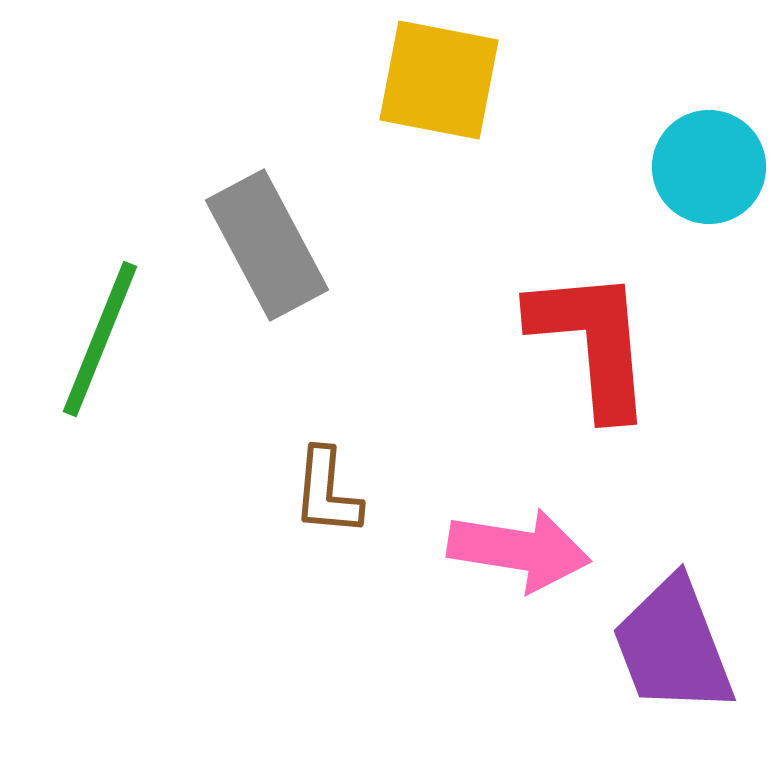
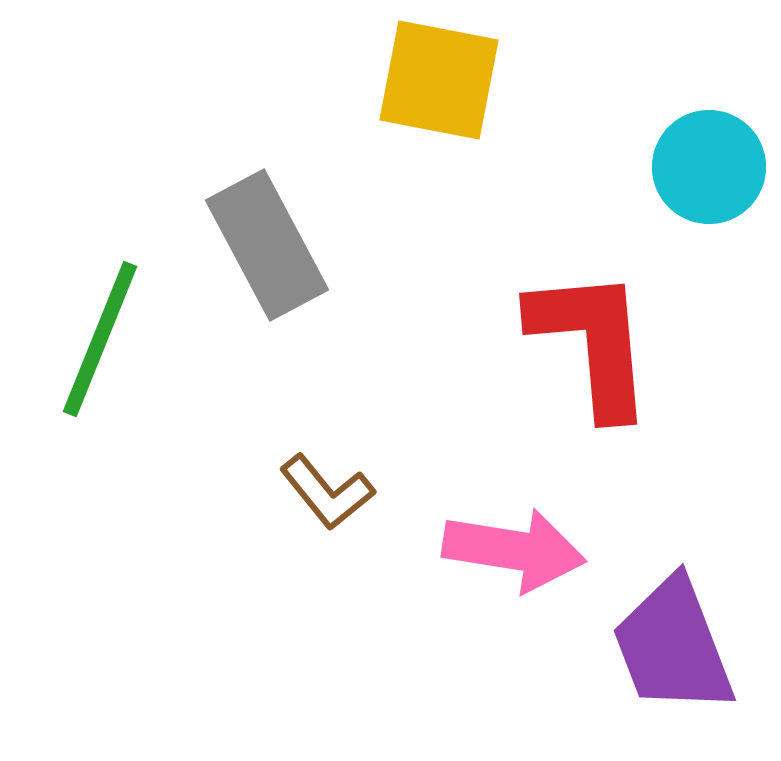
brown L-shape: rotated 44 degrees counterclockwise
pink arrow: moved 5 px left
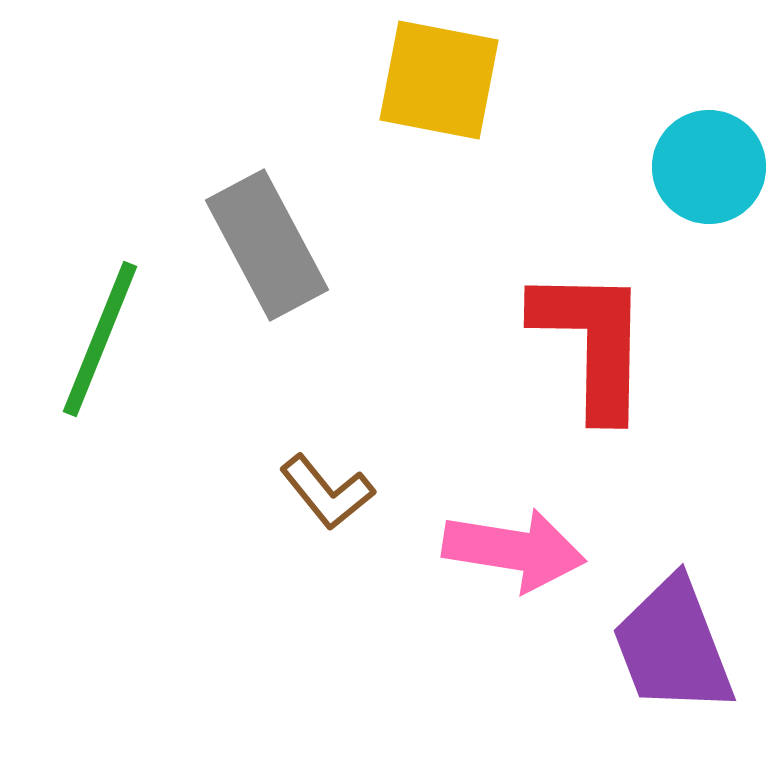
red L-shape: rotated 6 degrees clockwise
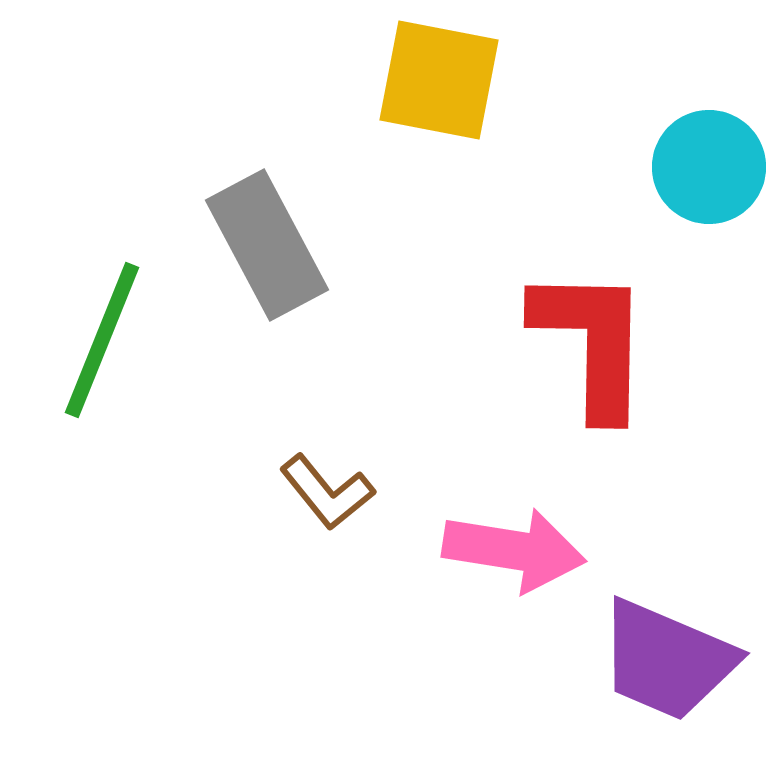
green line: moved 2 px right, 1 px down
purple trapezoid: moved 6 px left, 14 px down; rotated 46 degrees counterclockwise
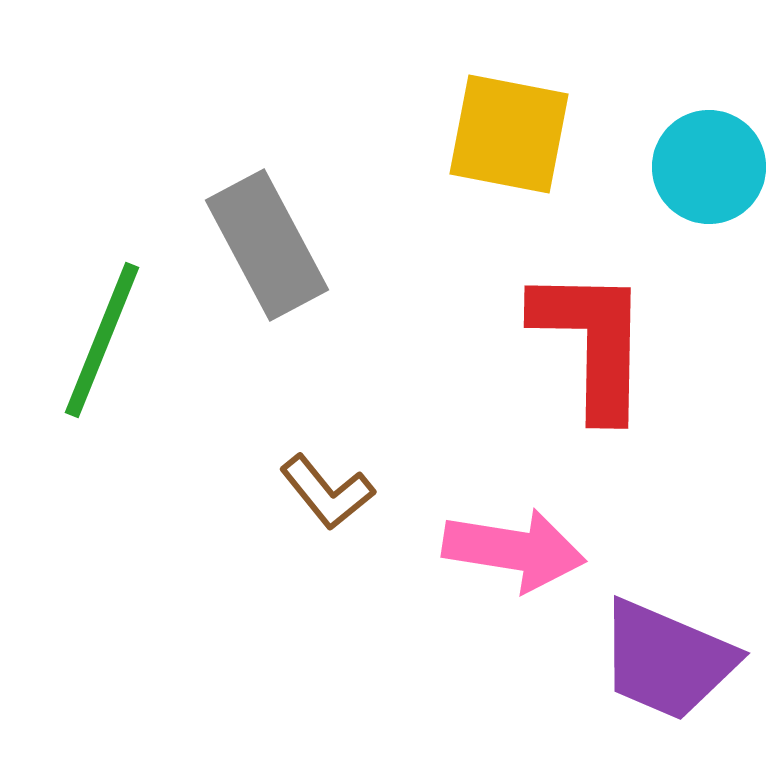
yellow square: moved 70 px right, 54 px down
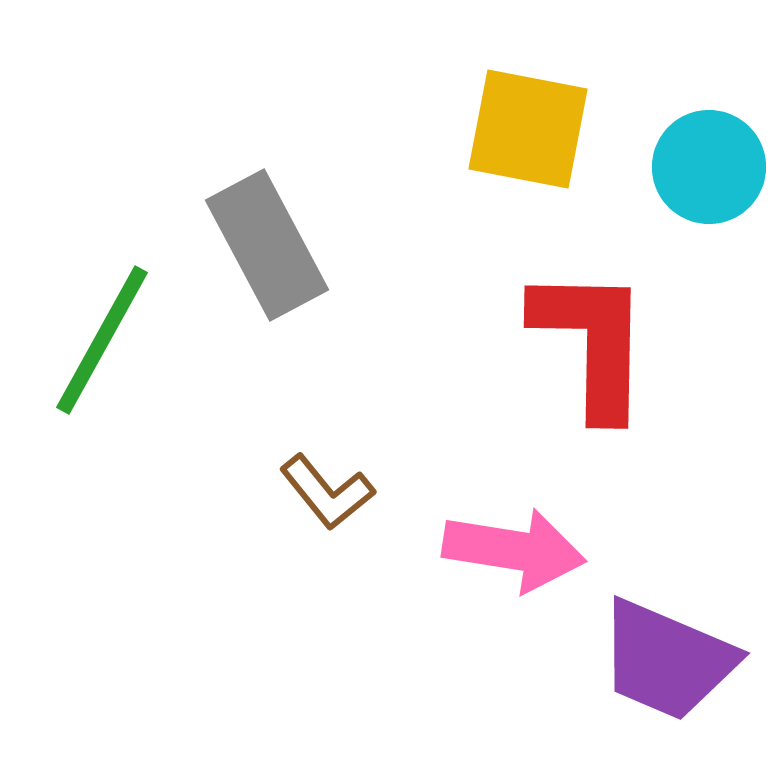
yellow square: moved 19 px right, 5 px up
green line: rotated 7 degrees clockwise
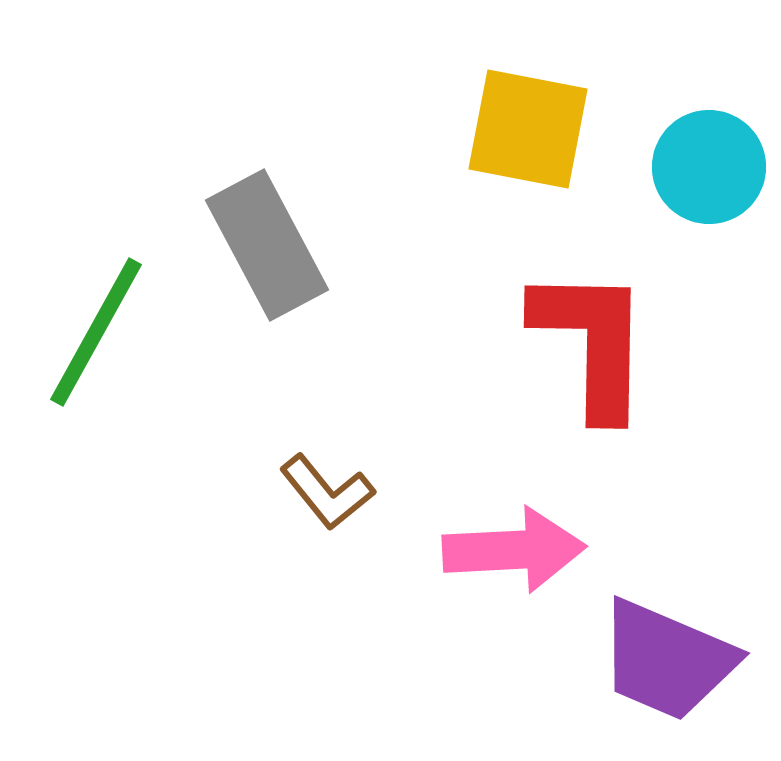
green line: moved 6 px left, 8 px up
pink arrow: rotated 12 degrees counterclockwise
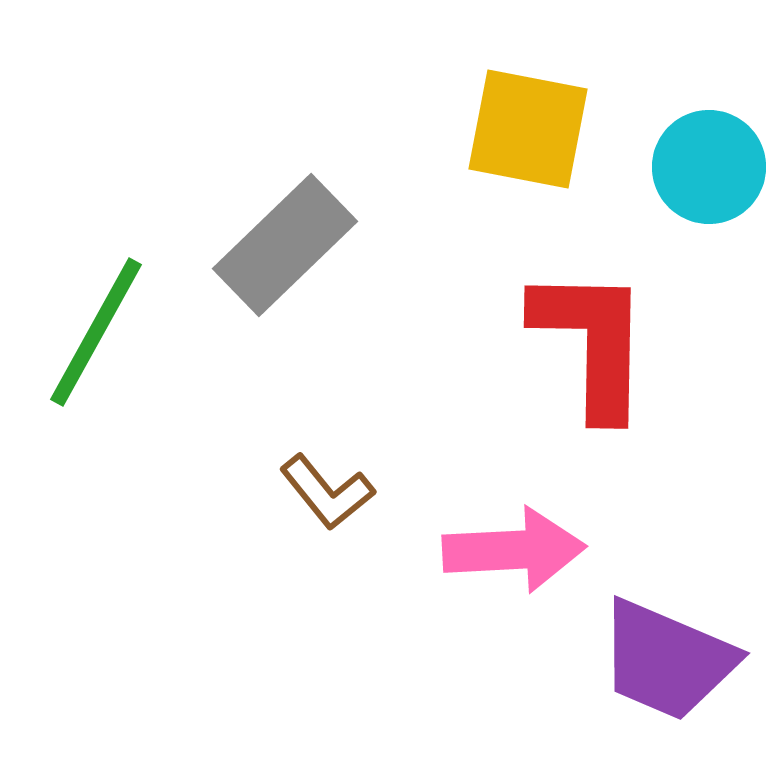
gray rectangle: moved 18 px right; rotated 74 degrees clockwise
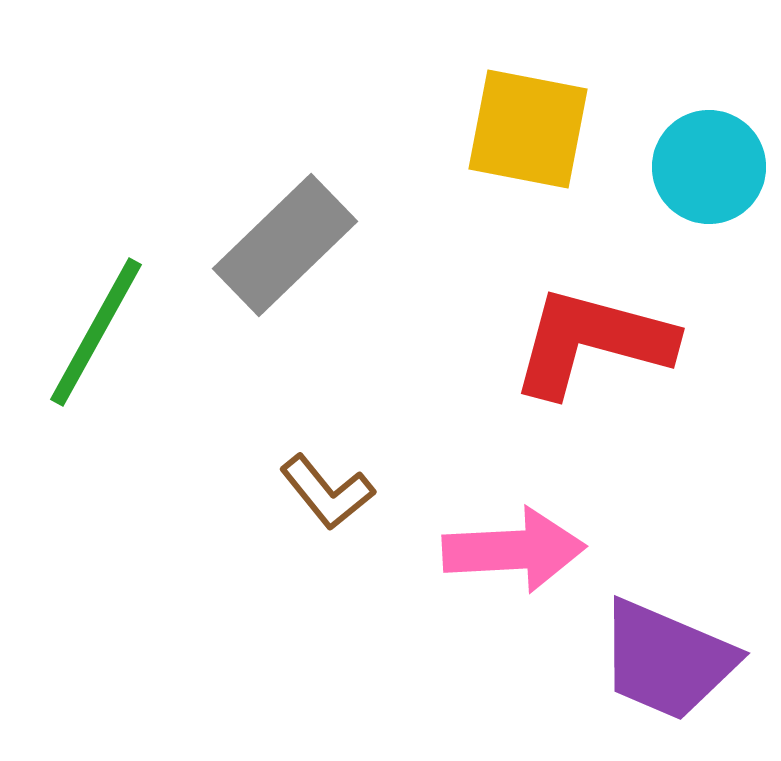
red L-shape: rotated 76 degrees counterclockwise
